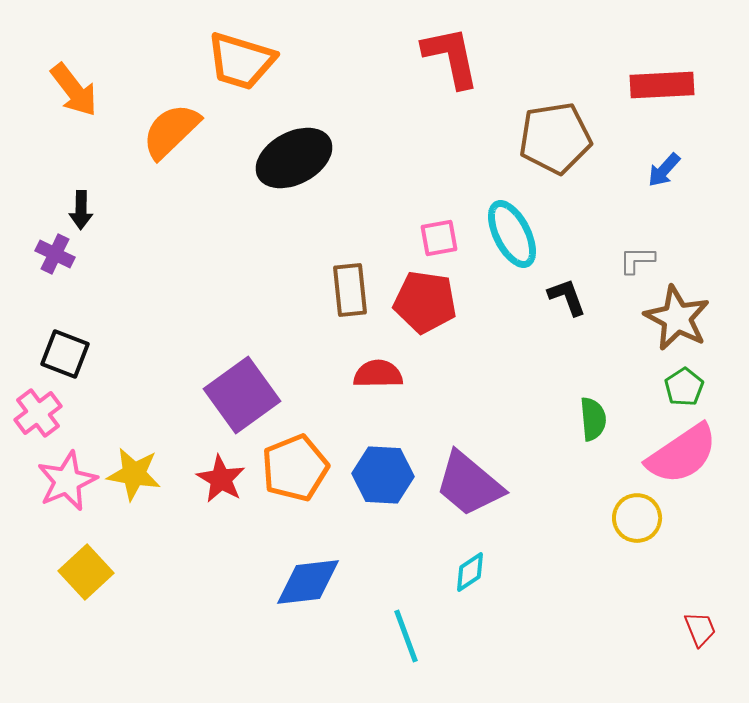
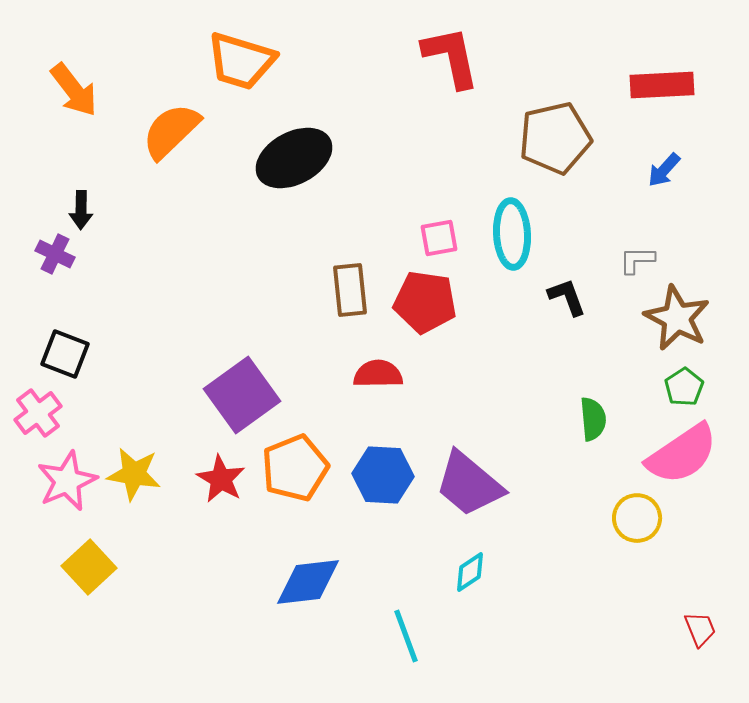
brown pentagon: rotated 4 degrees counterclockwise
cyan ellipse: rotated 24 degrees clockwise
yellow square: moved 3 px right, 5 px up
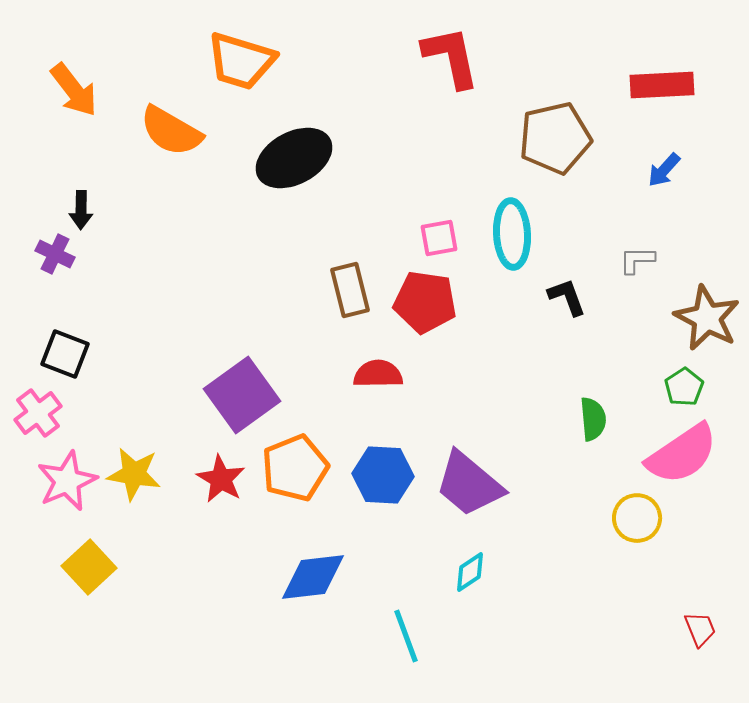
orange semicircle: rotated 106 degrees counterclockwise
brown rectangle: rotated 8 degrees counterclockwise
brown star: moved 30 px right
blue diamond: moved 5 px right, 5 px up
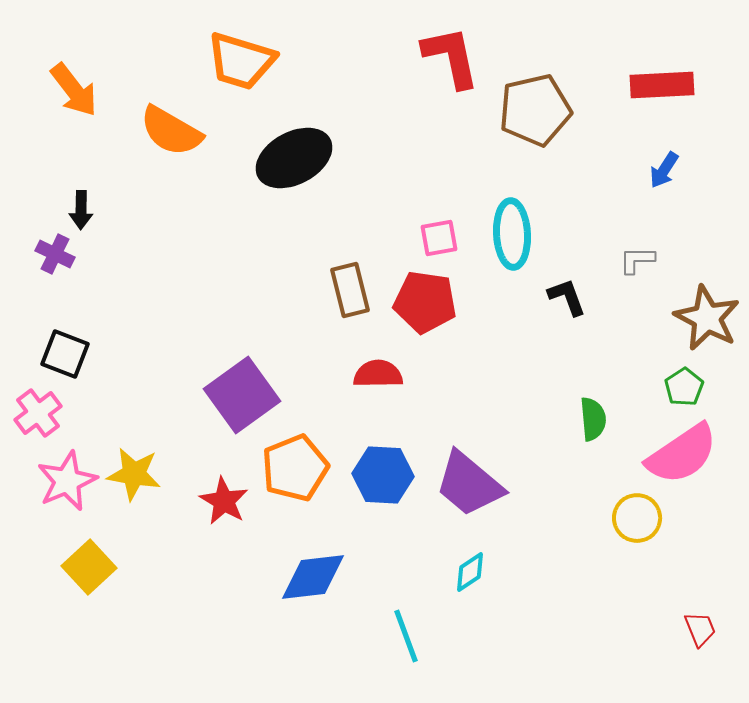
brown pentagon: moved 20 px left, 28 px up
blue arrow: rotated 9 degrees counterclockwise
red star: moved 3 px right, 22 px down
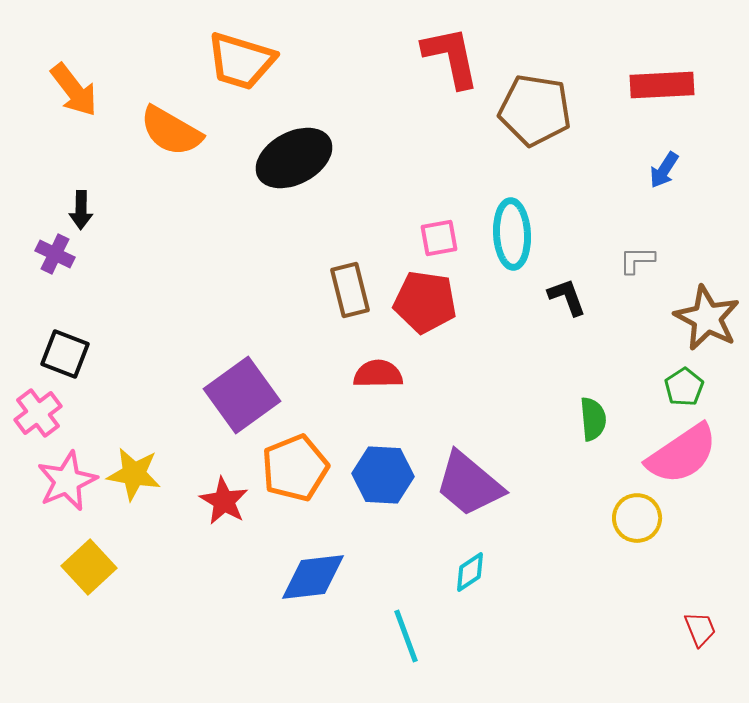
brown pentagon: rotated 22 degrees clockwise
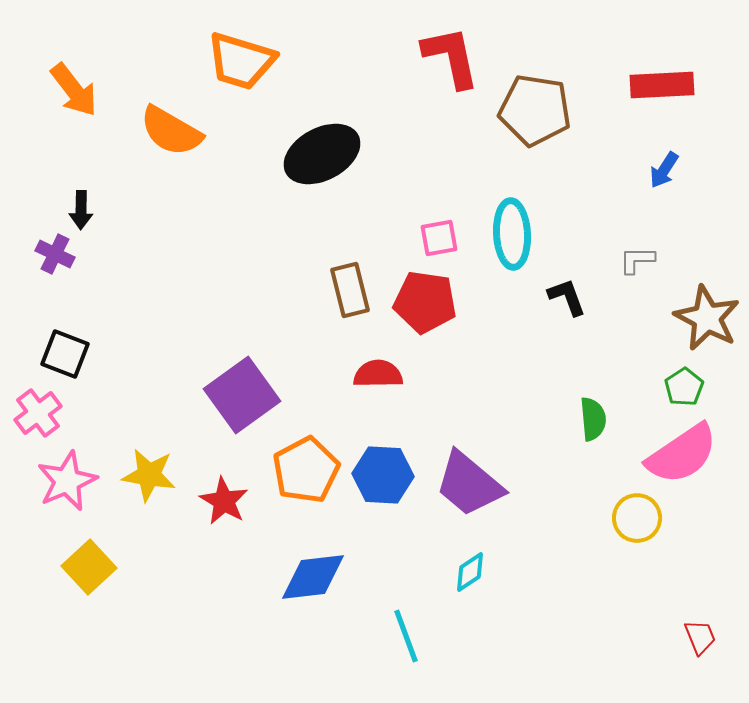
black ellipse: moved 28 px right, 4 px up
orange pentagon: moved 11 px right, 2 px down; rotated 6 degrees counterclockwise
yellow star: moved 15 px right, 1 px down
red trapezoid: moved 8 px down
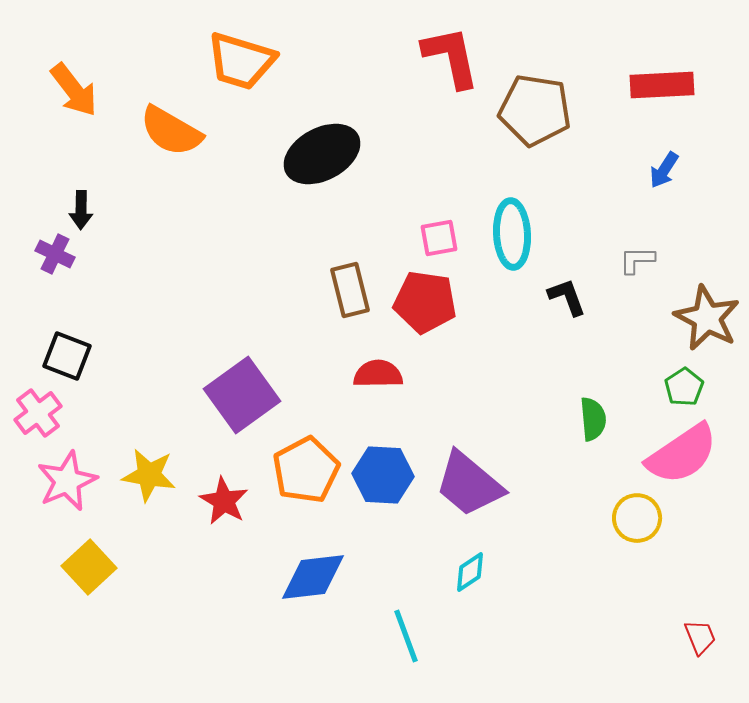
black square: moved 2 px right, 2 px down
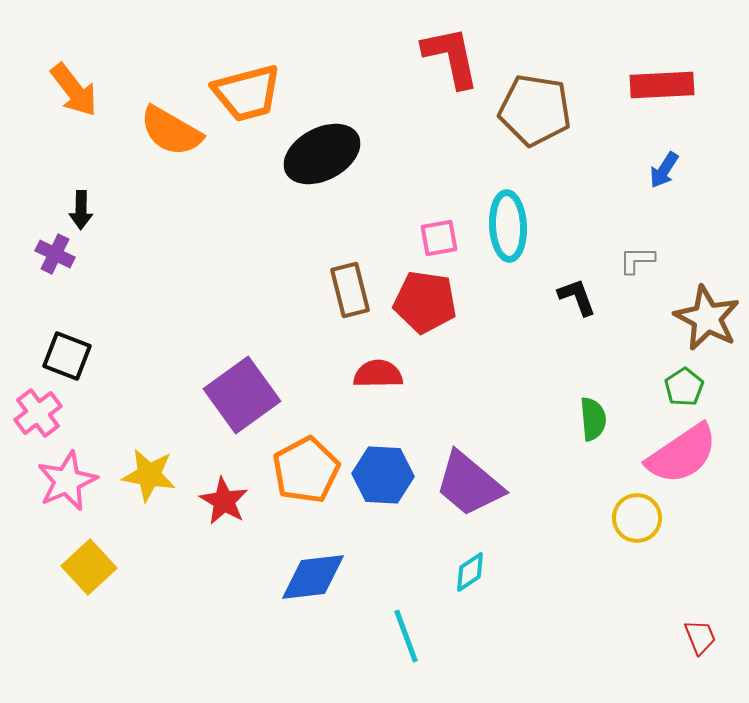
orange trapezoid: moved 6 px right, 32 px down; rotated 32 degrees counterclockwise
cyan ellipse: moved 4 px left, 8 px up
black L-shape: moved 10 px right
